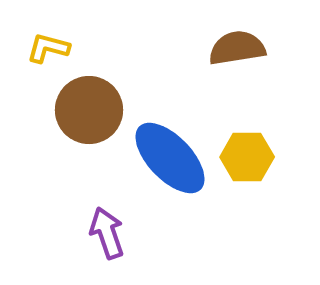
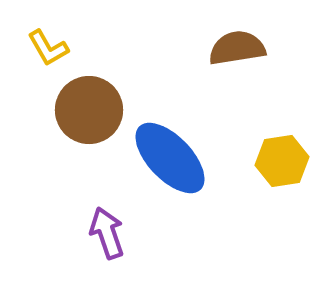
yellow L-shape: rotated 135 degrees counterclockwise
yellow hexagon: moved 35 px right, 4 px down; rotated 9 degrees counterclockwise
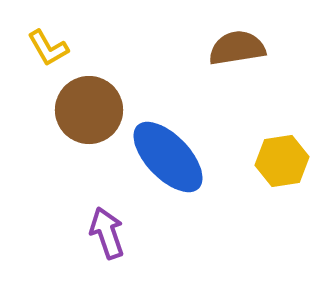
blue ellipse: moved 2 px left, 1 px up
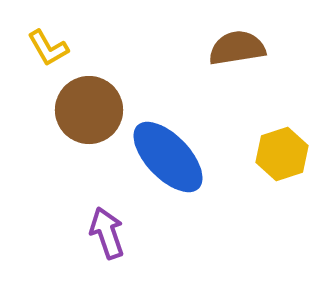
yellow hexagon: moved 7 px up; rotated 9 degrees counterclockwise
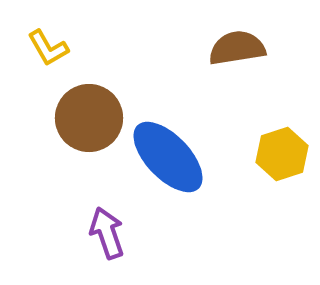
brown circle: moved 8 px down
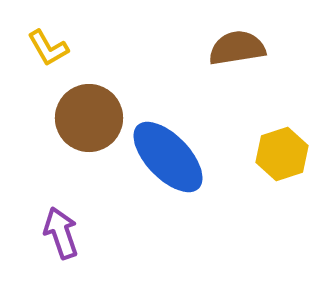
purple arrow: moved 46 px left
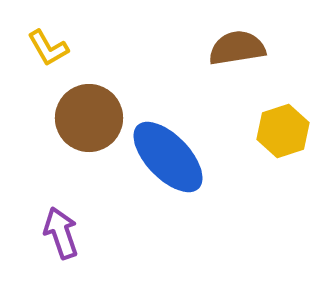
yellow hexagon: moved 1 px right, 23 px up
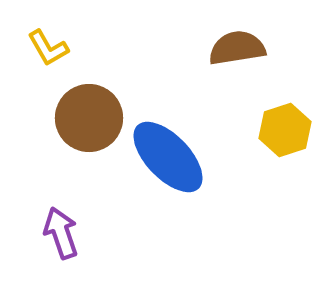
yellow hexagon: moved 2 px right, 1 px up
